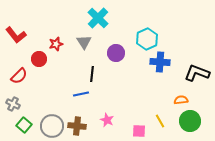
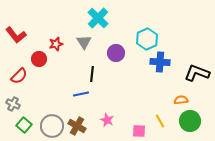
brown cross: rotated 24 degrees clockwise
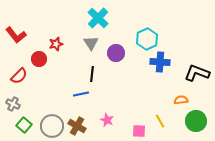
gray triangle: moved 7 px right, 1 px down
green circle: moved 6 px right
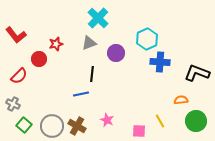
gray triangle: moved 2 px left; rotated 42 degrees clockwise
